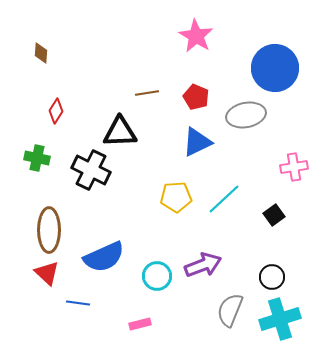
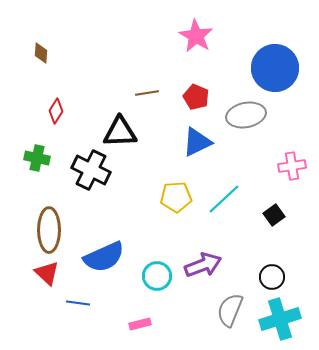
pink cross: moved 2 px left, 1 px up
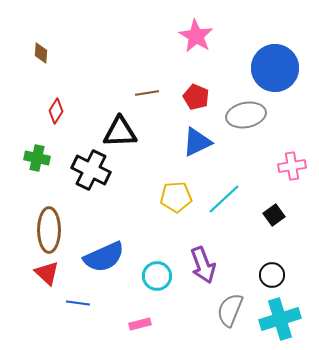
purple arrow: rotated 90 degrees clockwise
black circle: moved 2 px up
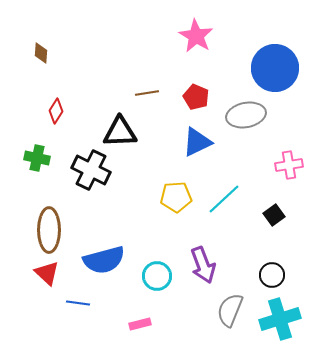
pink cross: moved 3 px left, 1 px up
blue semicircle: moved 3 px down; rotated 9 degrees clockwise
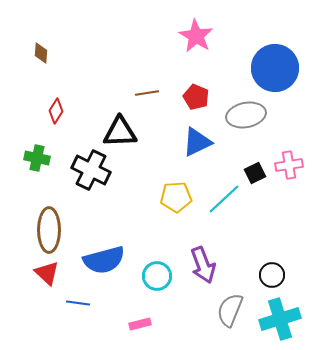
black square: moved 19 px left, 42 px up; rotated 10 degrees clockwise
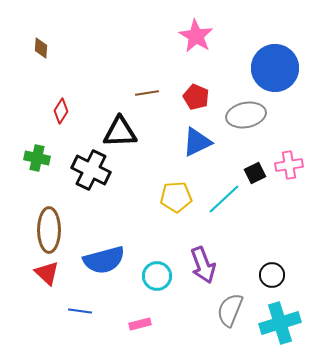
brown diamond: moved 5 px up
red diamond: moved 5 px right
blue line: moved 2 px right, 8 px down
cyan cross: moved 4 px down
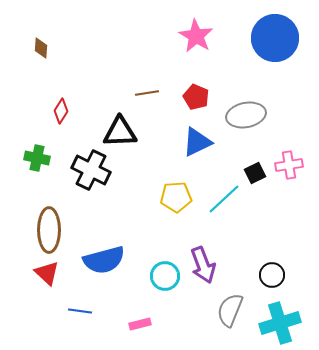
blue circle: moved 30 px up
cyan circle: moved 8 px right
